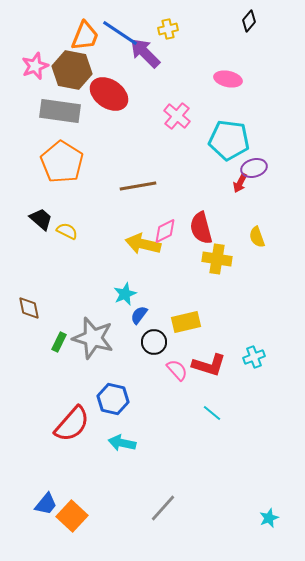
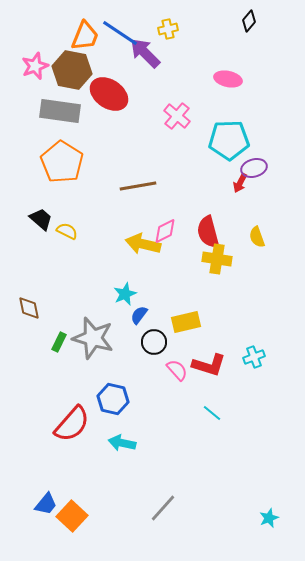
cyan pentagon at (229, 140): rotated 9 degrees counterclockwise
red semicircle at (201, 228): moved 7 px right, 4 px down
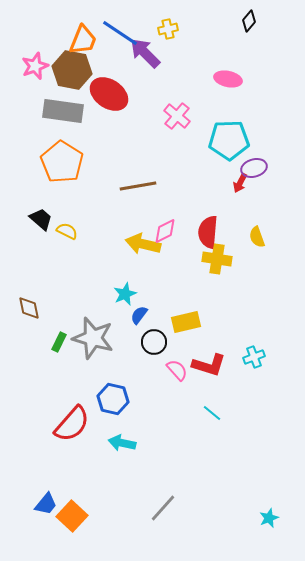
orange trapezoid at (85, 36): moved 2 px left, 4 px down
gray rectangle at (60, 111): moved 3 px right
red semicircle at (208, 232): rotated 20 degrees clockwise
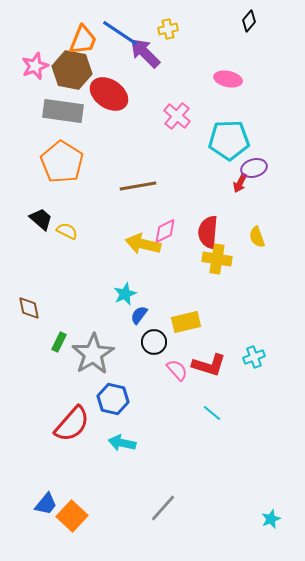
gray star at (93, 338): moved 16 px down; rotated 24 degrees clockwise
cyan star at (269, 518): moved 2 px right, 1 px down
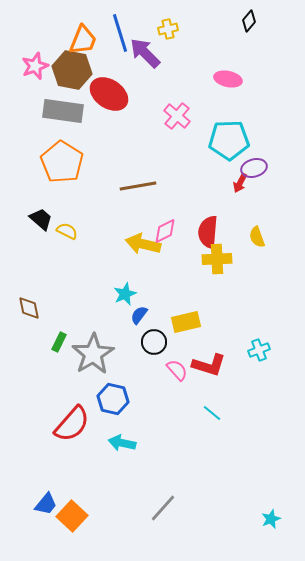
blue line at (120, 33): rotated 39 degrees clockwise
yellow cross at (217, 259): rotated 12 degrees counterclockwise
cyan cross at (254, 357): moved 5 px right, 7 px up
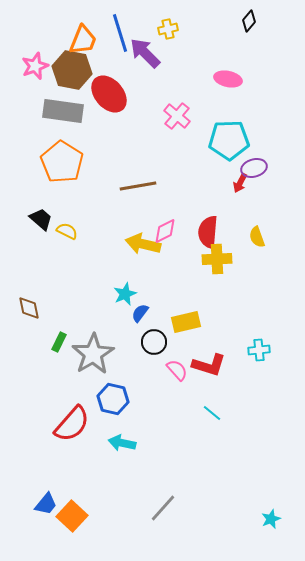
red ellipse at (109, 94): rotated 15 degrees clockwise
blue semicircle at (139, 315): moved 1 px right, 2 px up
cyan cross at (259, 350): rotated 15 degrees clockwise
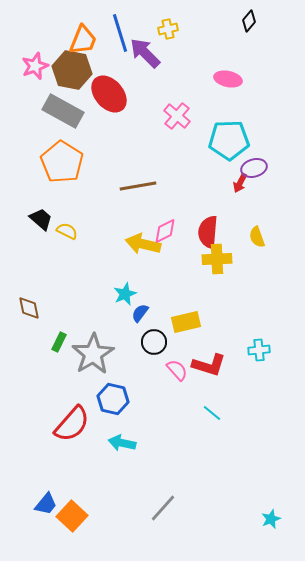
gray rectangle at (63, 111): rotated 21 degrees clockwise
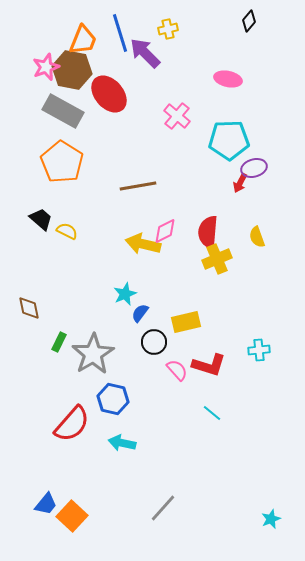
pink star at (35, 66): moved 11 px right, 1 px down
yellow cross at (217, 259): rotated 20 degrees counterclockwise
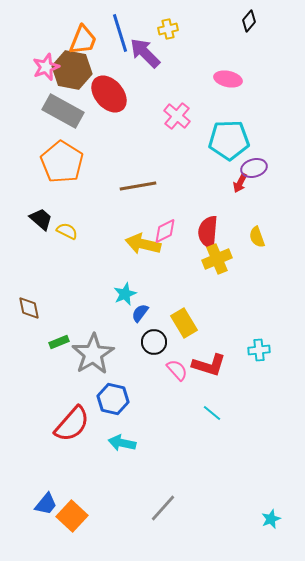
yellow rectangle at (186, 322): moved 2 px left, 1 px down; rotated 72 degrees clockwise
green rectangle at (59, 342): rotated 42 degrees clockwise
